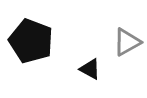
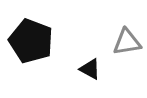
gray triangle: rotated 20 degrees clockwise
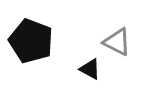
gray triangle: moved 10 px left; rotated 36 degrees clockwise
